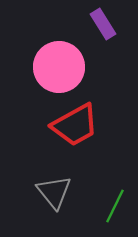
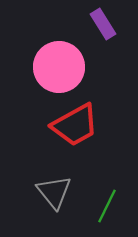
green line: moved 8 px left
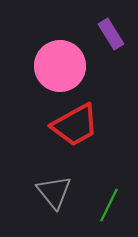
purple rectangle: moved 8 px right, 10 px down
pink circle: moved 1 px right, 1 px up
green line: moved 2 px right, 1 px up
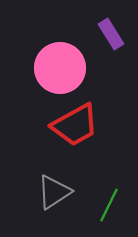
pink circle: moved 2 px down
gray triangle: rotated 36 degrees clockwise
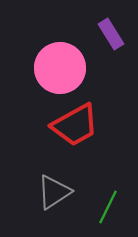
green line: moved 1 px left, 2 px down
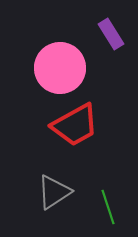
green line: rotated 44 degrees counterclockwise
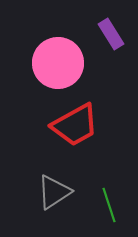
pink circle: moved 2 px left, 5 px up
green line: moved 1 px right, 2 px up
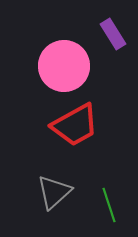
purple rectangle: moved 2 px right
pink circle: moved 6 px right, 3 px down
gray triangle: rotated 9 degrees counterclockwise
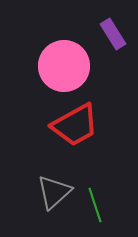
green line: moved 14 px left
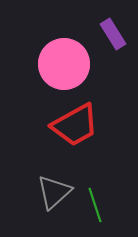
pink circle: moved 2 px up
